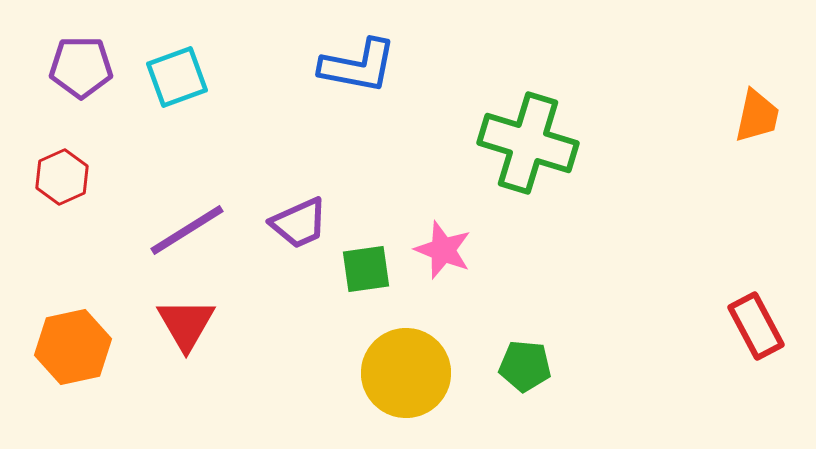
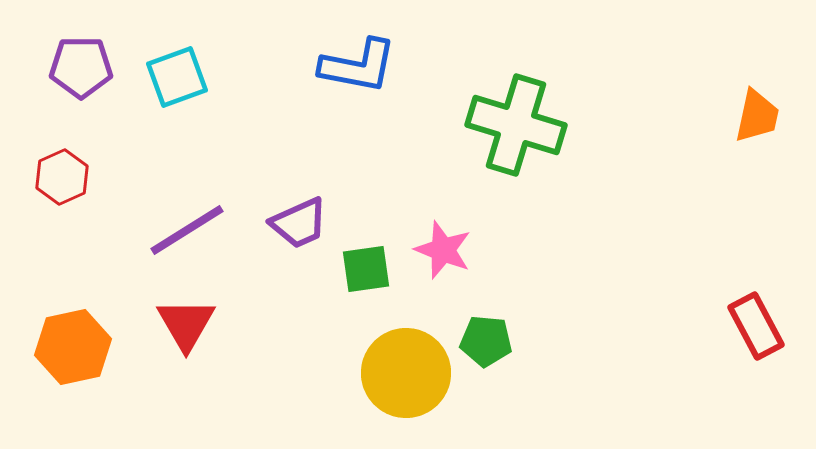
green cross: moved 12 px left, 18 px up
green pentagon: moved 39 px left, 25 px up
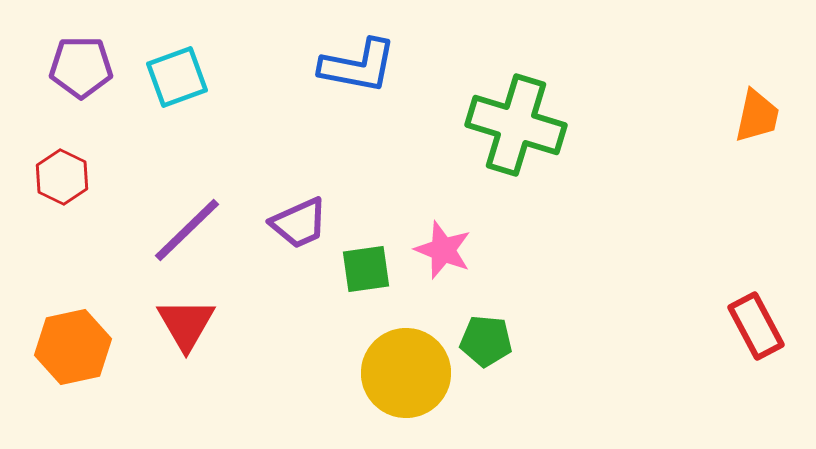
red hexagon: rotated 10 degrees counterclockwise
purple line: rotated 12 degrees counterclockwise
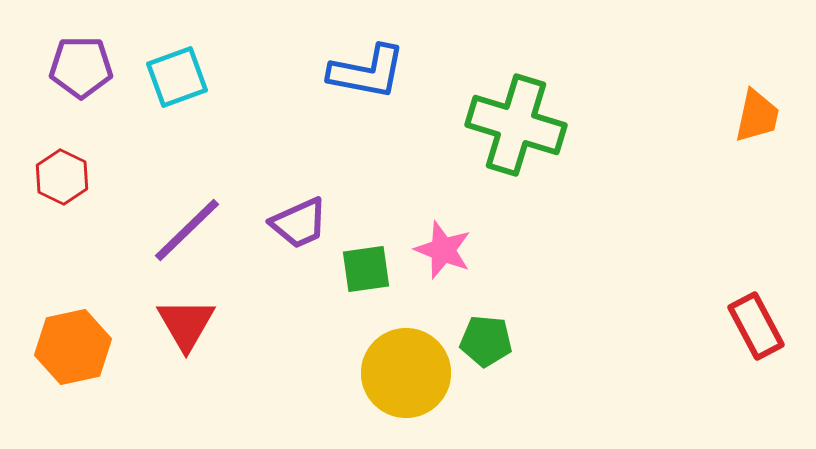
blue L-shape: moved 9 px right, 6 px down
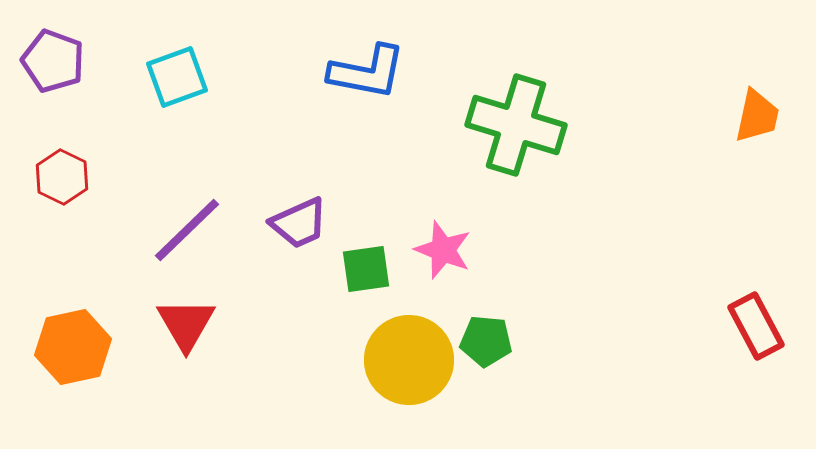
purple pentagon: moved 28 px left, 6 px up; rotated 20 degrees clockwise
yellow circle: moved 3 px right, 13 px up
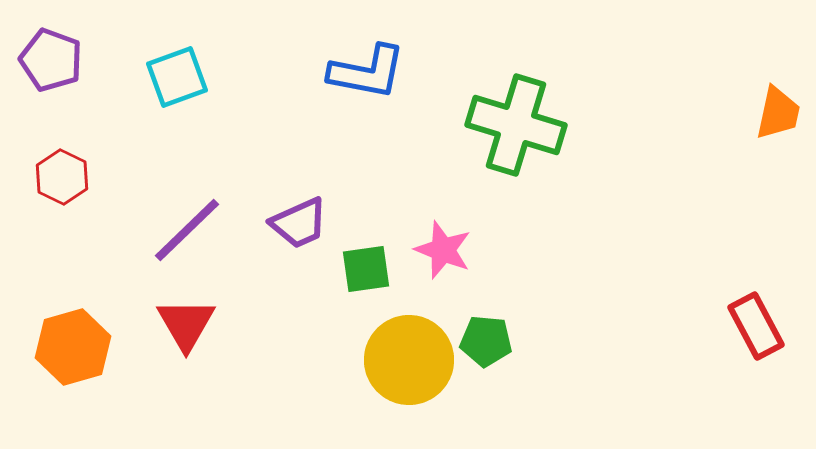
purple pentagon: moved 2 px left, 1 px up
orange trapezoid: moved 21 px right, 3 px up
orange hexagon: rotated 4 degrees counterclockwise
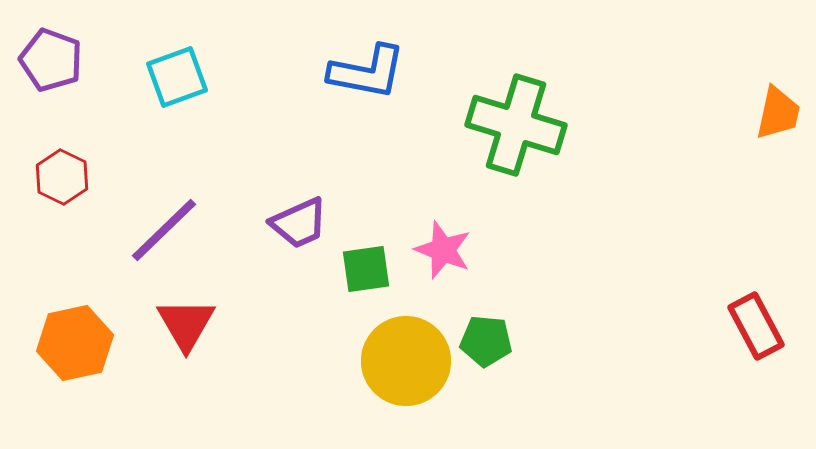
purple line: moved 23 px left
orange hexagon: moved 2 px right, 4 px up; rotated 4 degrees clockwise
yellow circle: moved 3 px left, 1 px down
